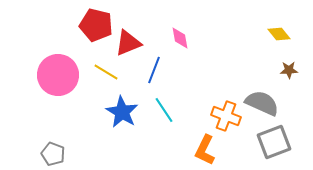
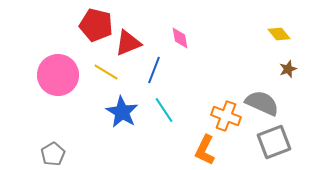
brown star: moved 1 px left, 1 px up; rotated 18 degrees counterclockwise
gray pentagon: rotated 20 degrees clockwise
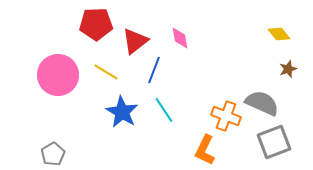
red pentagon: moved 1 px up; rotated 16 degrees counterclockwise
red triangle: moved 7 px right, 2 px up; rotated 16 degrees counterclockwise
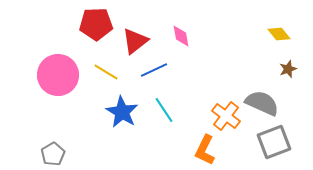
pink diamond: moved 1 px right, 2 px up
blue line: rotated 44 degrees clockwise
orange cross: rotated 16 degrees clockwise
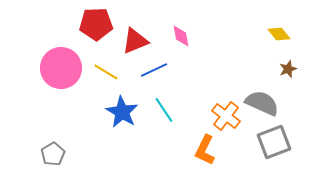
red triangle: rotated 16 degrees clockwise
pink circle: moved 3 px right, 7 px up
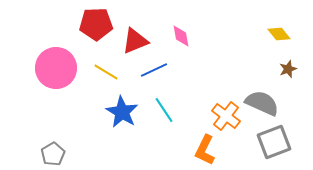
pink circle: moved 5 px left
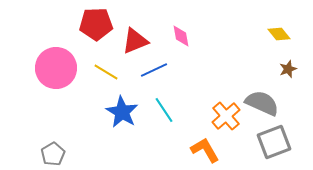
orange cross: rotated 12 degrees clockwise
orange L-shape: rotated 124 degrees clockwise
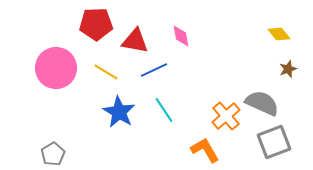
red triangle: rotated 32 degrees clockwise
blue star: moved 3 px left
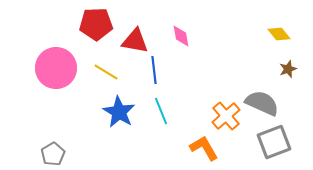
blue line: rotated 72 degrees counterclockwise
cyan line: moved 3 px left, 1 px down; rotated 12 degrees clockwise
orange L-shape: moved 1 px left, 2 px up
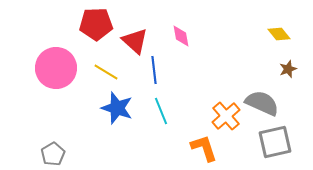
red triangle: rotated 32 degrees clockwise
blue star: moved 2 px left, 4 px up; rotated 12 degrees counterclockwise
gray square: moved 1 px right; rotated 8 degrees clockwise
orange L-shape: rotated 12 degrees clockwise
